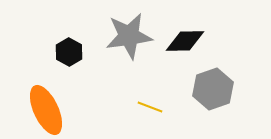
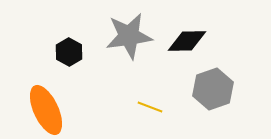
black diamond: moved 2 px right
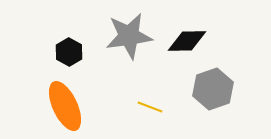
orange ellipse: moved 19 px right, 4 px up
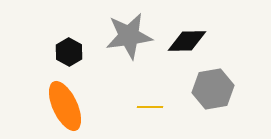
gray hexagon: rotated 9 degrees clockwise
yellow line: rotated 20 degrees counterclockwise
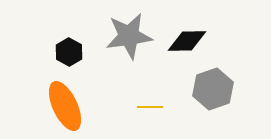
gray hexagon: rotated 9 degrees counterclockwise
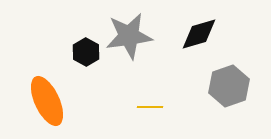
black diamond: moved 12 px right, 7 px up; rotated 15 degrees counterclockwise
black hexagon: moved 17 px right
gray hexagon: moved 16 px right, 3 px up
orange ellipse: moved 18 px left, 5 px up
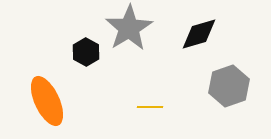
gray star: moved 8 px up; rotated 24 degrees counterclockwise
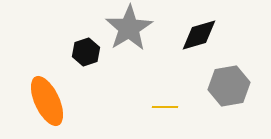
black diamond: moved 1 px down
black hexagon: rotated 12 degrees clockwise
gray hexagon: rotated 9 degrees clockwise
yellow line: moved 15 px right
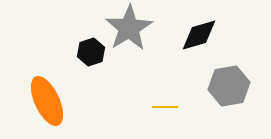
black hexagon: moved 5 px right
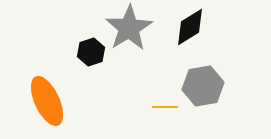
black diamond: moved 9 px left, 8 px up; rotated 15 degrees counterclockwise
gray hexagon: moved 26 px left
